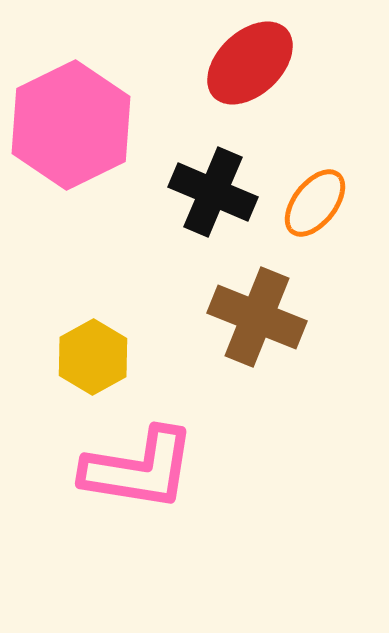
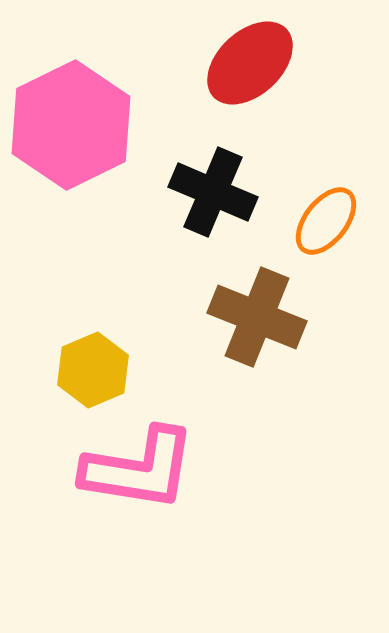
orange ellipse: moved 11 px right, 18 px down
yellow hexagon: moved 13 px down; rotated 6 degrees clockwise
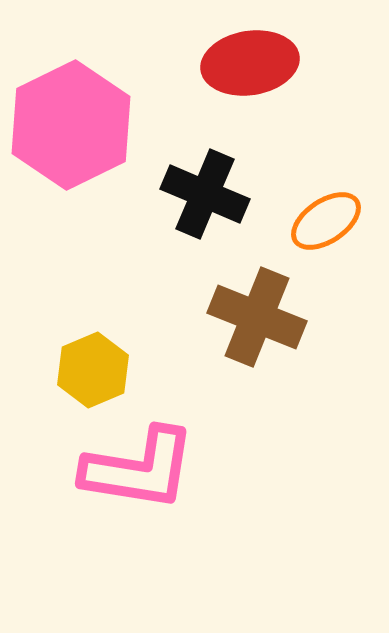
red ellipse: rotated 34 degrees clockwise
black cross: moved 8 px left, 2 px down
orange ellipse: rotated 18 degrees clockwise
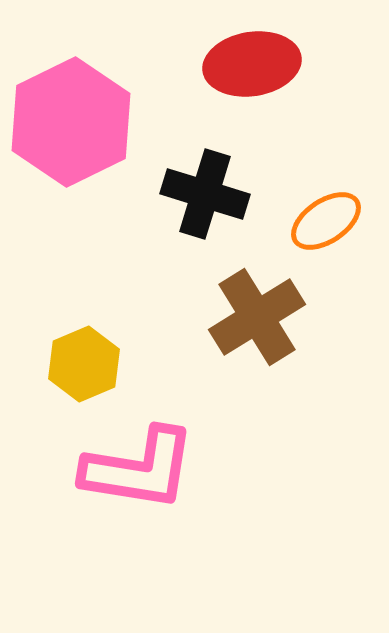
red ellipse: moved 2 px right, 1 px down
pink hexagon: moved 3 px up
black cross: rotated 6 degrees counterclockwise
brown cross: rotated 36 degrees clockwise
yellow hexagon: moved 9 px left, 6 px up
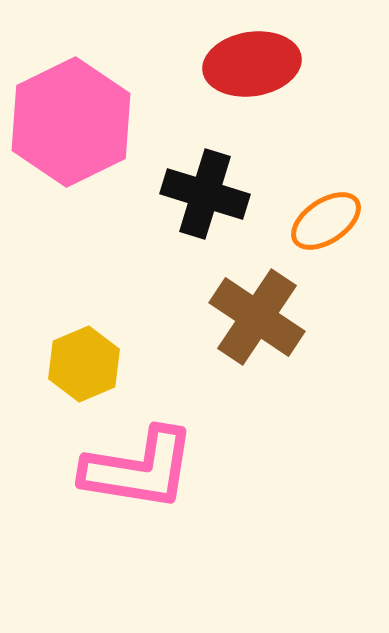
brown cross: rotated 24 degrees counterclockwise
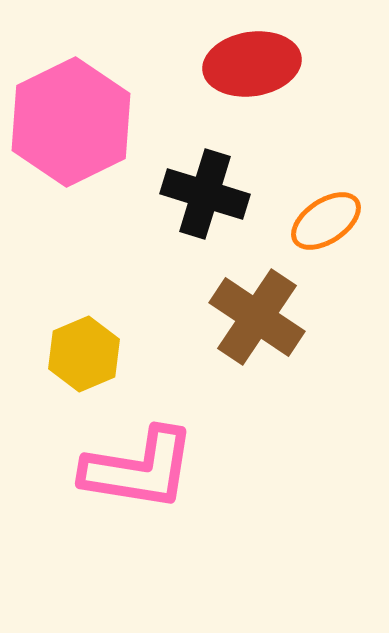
yellow hexagon: moved 10 px up
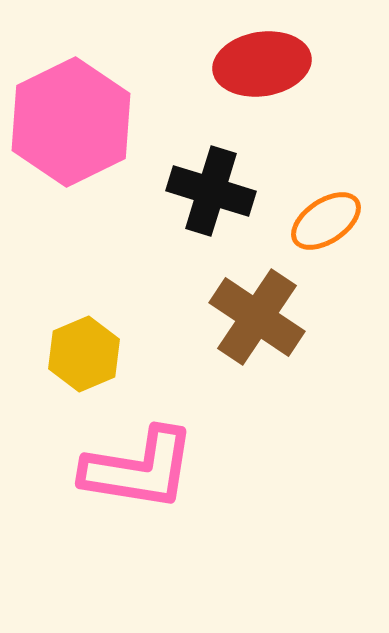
red ellipse: moved 10 px right
black cross: moved 6 px right, 3 px up
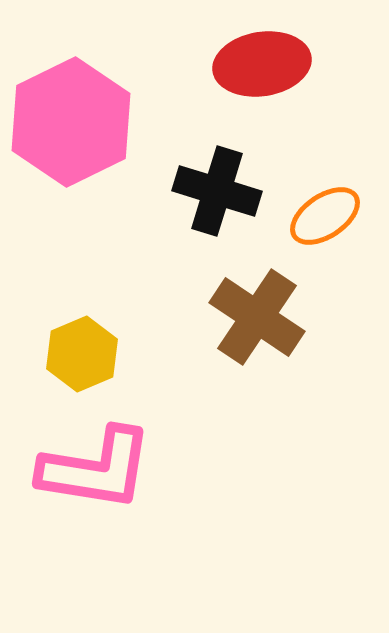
black cross: moved 6 px right
orange ellipse: moved 1 px left, 5 px up
yellow hexagon: moved 2 px left
pink L-shape: moved 43 px left
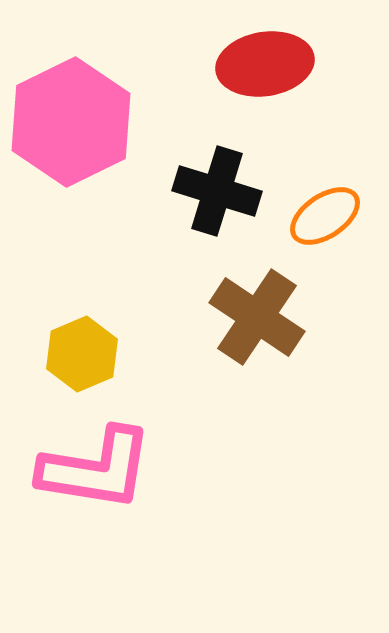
red ellipse: moved 3 px right
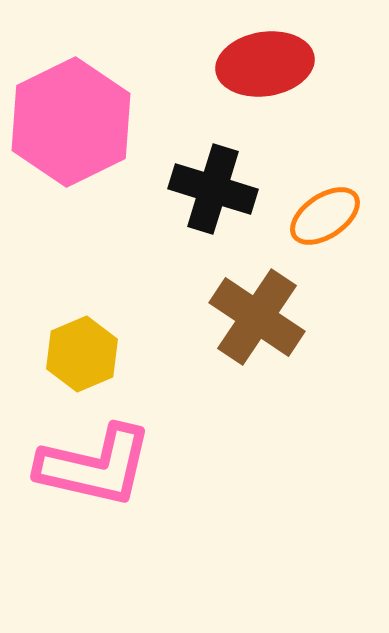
black cross: moved 4 px left, 2 px up
pink L-shape: moved 1 px left, 3 px up; rotated 4 degrees clockwise
